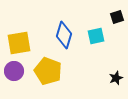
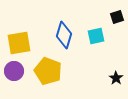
black star: rotated 16 degrees counterclockwise
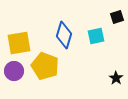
yellow pentagon: moved 3 px left, 5 px up
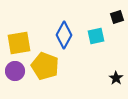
blue diamond: rotated 12 degrees clockwise
purple circle: moved 1 px right
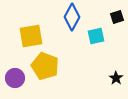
blue diamond: moved 8 px right, 18 px up
yellow square: moved 12 px right, 7 px up
purple circle: moved 7 px down
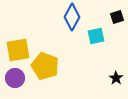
yellow square: moved 13 px left, 14 px down
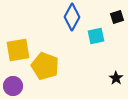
purple circle: moved 2 px left, 8 px down
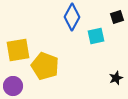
black star: rotated 16 degrees clockwise
